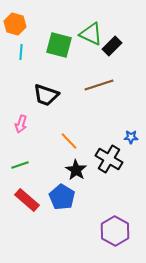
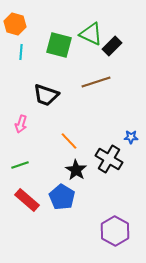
brown line: moved 3 px left, 3 px up
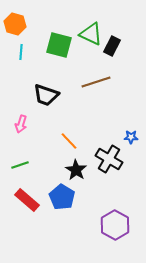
black rectangle: rotated 18 degrees counterclockwise
purple hexagon: moved 6 px up
